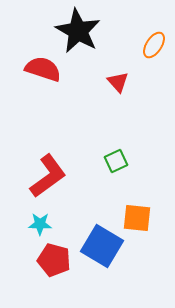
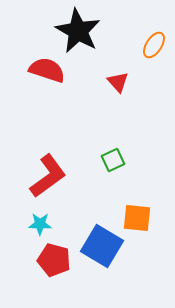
red semicircle: moved 4 px right, 1 px down
green square: moved 3 px left, 1 px up
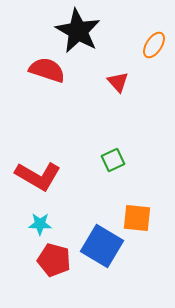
red L-shape: moved 10 px left; rotated 66 degrees clockwise
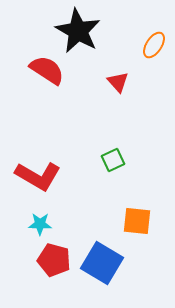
red semicircle: rotated 15 degrees clockwise
orange square: moved 3 px down
blue square: moved 17 px down
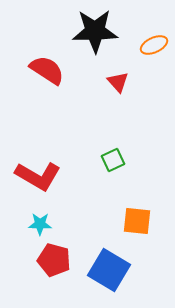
black star: moved 17 px right; rotated 30 degrees counterclockwise
orange ellipse: rotated 32 degrees clockwise
blue square: moved 7 px right, 7 px down
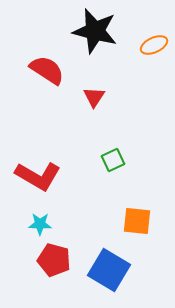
black star: rotated 15 degrees clockwise
red triangle: moved 24 px left, 15 px down; rotated 15 degrees clockwise
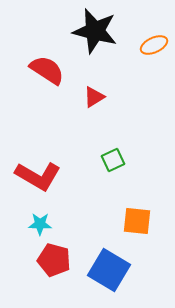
red triangle: rotated 25 degrees clockwise
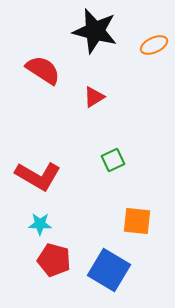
red semicircle: moved 4 px left
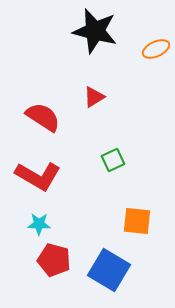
orange ellipse: moved 2 px right, 4 px down
red semicircle: moved 47 px down
cyan star: moved 1 px left
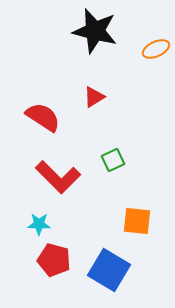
red L-shape: moved 20 px right, 1 px down; rotated 15 degrees clockwise
